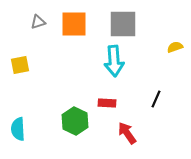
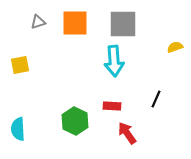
orange square: moved 1 px right, 1 px up
red rectangle: moved 5 px right, 3 px down
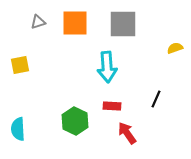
yellow semicircle: moved 1 px down
cyan arrow: moved 7 px left, 6 px down
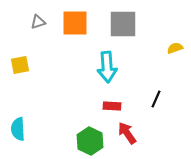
green hexagon: moved 15 px right, 20 px down
